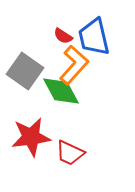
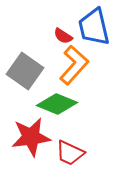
blue trapezoid: moved 10 px up
green diamond: moved 4 px left, 13 px down; rotated 39 degrees counterclockwise
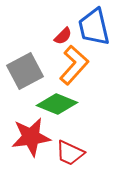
red semicircle: rotated 78 degrees counterclockwise
gray square: rotated 27 degrees clockwise
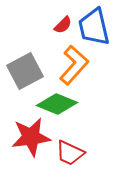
red semicircle: moved 11 px up
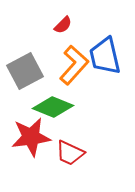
blue trapezoid: moved 11 px right, 29 px down
green diamond: moved 4 px left, 3 px down
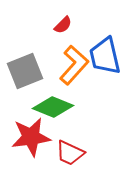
gray square: rotated 6 degrees clockwise
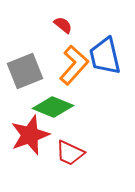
red semicircle: rotated 96 degrees counterclockwise
red star: moved 1 px left, 2 px up; rotated 12 degrees counterclockwise
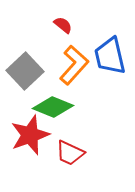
blue trapezoid: moved 5 px right
gray square: rotated 21 degrees counterclockwise
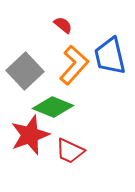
red trapezoid: moved 2 px up
